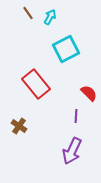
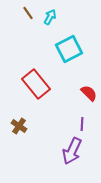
cyan square: moved 3 px right
purple line: moved 6 px right, 8 px down
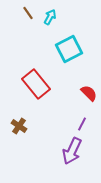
purple line: rotated 24 degrees clockwise
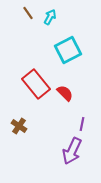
cyan square: moved 1 px left, 1 px down
red semicircle: moved 24 px left
purple line: rotated 16 degrees counterclockwise
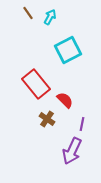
red semicircle: moved 7 px down
brown cross: moved 28 px right, 7 px up
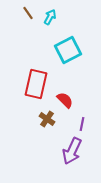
red rectangle: rotated 52 degrees clockwise
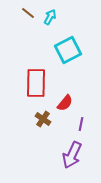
brown line: rotated 16 degrees counterclockwise
red rectangle: moved 1 px up; rotated 12 degrees counterclockwise
red semicircle: moved 3 px down; rotated 84 degrees clockwise
brown cross: moved 4 px left
purple line: moved 1 px left
purple arrow: moved 4 px down
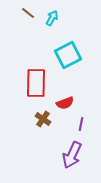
cyan arrow: moved 2 px right, 1 px down
cyan square: moved 5 px down
red semicircle: rotated 30 degrees clockwise
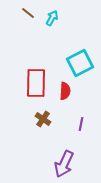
cyan square: moved 12 px right, 8 px down
red semicircle: moved 12 px up; rotated 66 degrees counterclockwise
purple arrow: moved 8 px left, 9 px down
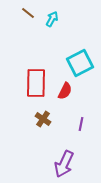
cyan arrow: moved 1 px down
red semicircle: rotated 24 degrees clockwise
